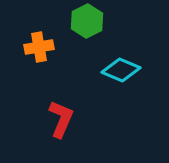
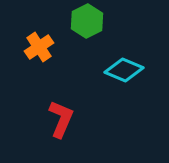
orange cross: rotated 24 degrees counterclockwise
cyan diamond: moved 3 px right
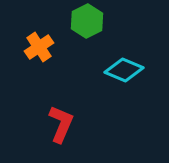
red L-shape: moved 5 px down
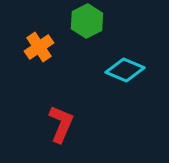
cyan diamond: moved 1 px right
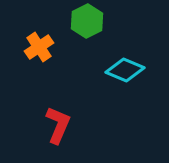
red L-shape: moved 3 px left, 1 px down
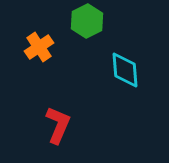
cyan diamond: rotated 63 degrees clockwise
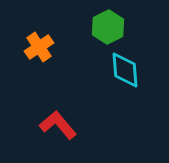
green hexagon: moved 21 px right, 6 px down
red L-shape: rotated 63 degrees counterclockwise
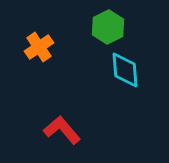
red L-shape: moved 4 px right, 5 px down
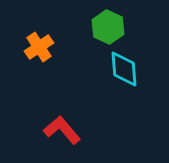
green hexagon: rotated 8 degrees counterclockwise
cyan diamond: moved 1 px left, 1 px up
